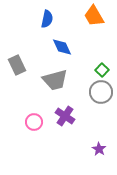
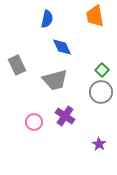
orange trapezoid: moved 1 px right; rotated 20 degrees clockwise
purple star: moved 5 px up
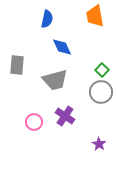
gray rectangle: rotated 30 degrees clockwise
